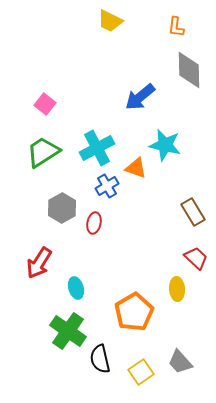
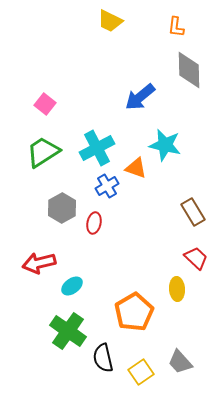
red arrow: rotated 44 degrees clockwise
cyan ellipse: moved 4 px left, 2 px up; rotated 70 degrees clockwise
black semicircle: moved 3 px right, 1 px up
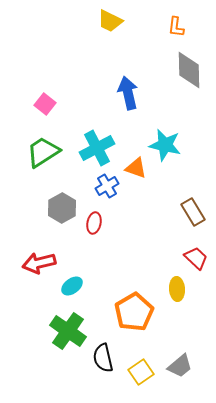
blue arrow: moved 12 px left, 4 px up; rotated 116 degrees clockwise
gray trapezoid: moved 4 px down; rotated 88 degrees counterclockwise
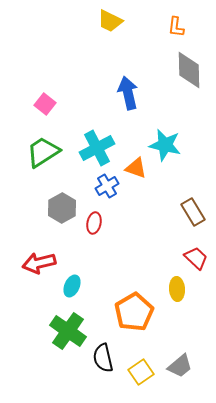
cyan ellipse: rotated 30 degrees counterclockwise
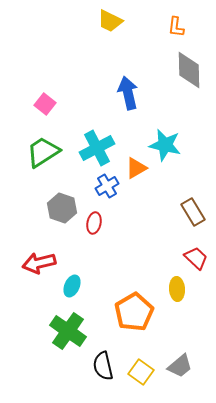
orange triangle: rotated 50 degrees counterclockwise
gray hexagon: rotated 12 degrees counterclockwise
black semicircle: moved 8 px down
yellow square: rotated 20 degrees counterclockwise
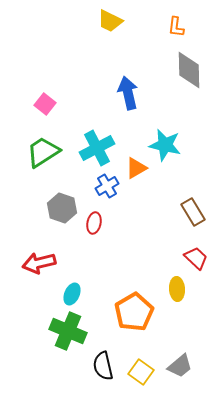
cyan ellipse: moved 8 px down
green cross: rotated 12 degrees counterclockwise
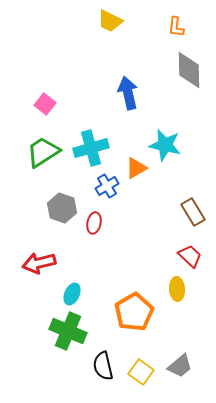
cyan cross: moved 6 px left; rotated 12 degrees clockwise
red trapezoid: moved 6 px left, 2 px up
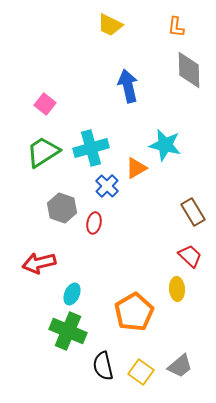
yellow trapezoid: moved 4 px down
blue arrow: moved 7 px up
blue cross: rotated 15 degrees counterclockwise
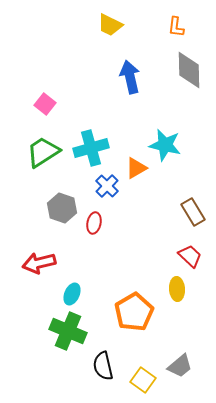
blue arrow: moved 2 px right, 9 px up
yellow square: moved 2 px right, 8 px down
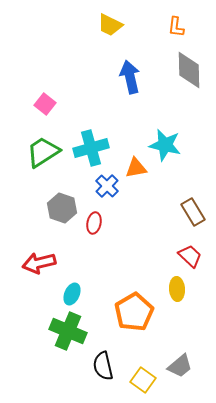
orange triangle: rotated 20 degrees clockwise
